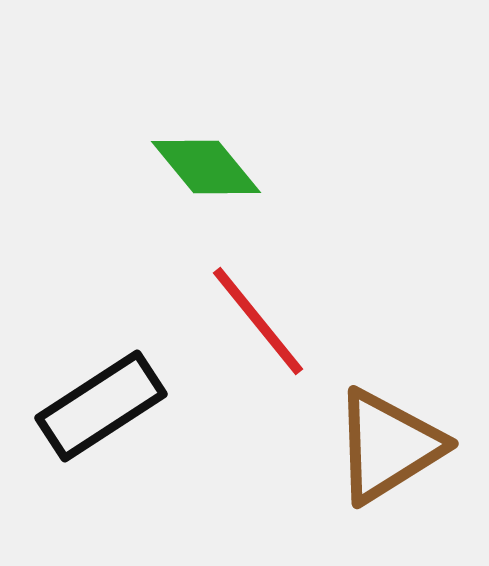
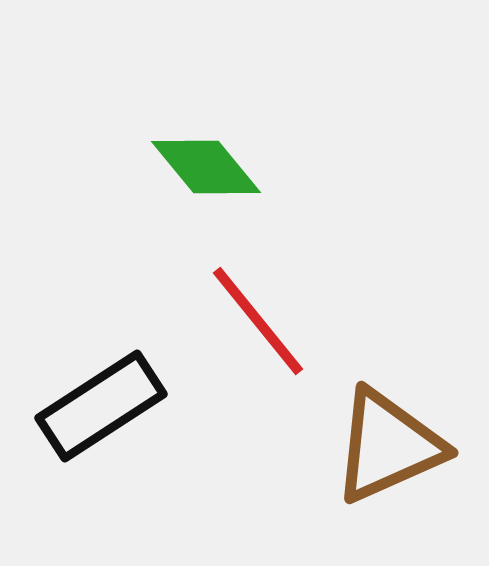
brown triangle: rotated 8 degrees clockwise
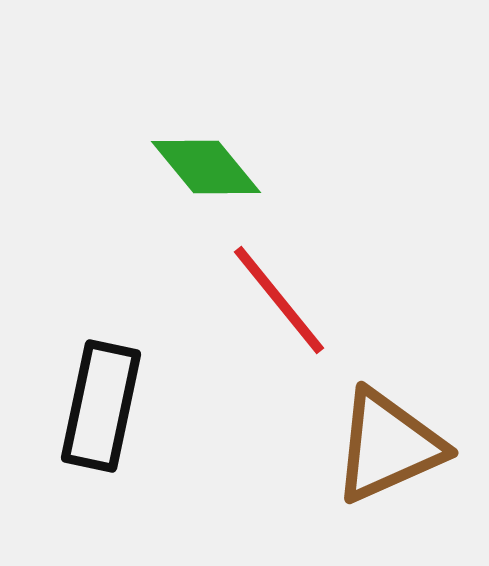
red line: moved 21 px right, 21 px up
black rectangle: rotated 45 degrees counterclockwise
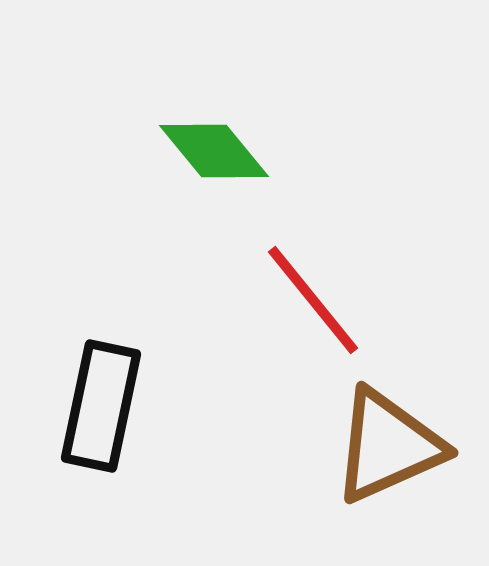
green diamond: moved 8 px right, 16 px up
red line: moved 34 px right
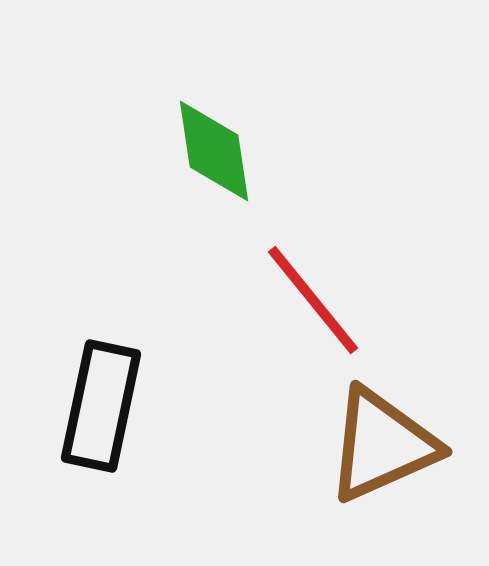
green diamond: rotated 31 degrees clockwise
brown triangle: moved 6 px left, 1 px up
